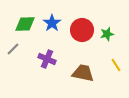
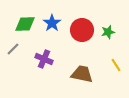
green star: moved 1 px right, 2 px up
purple cross: moved 3 px left
brown trapezoid: moved 1 px left, 1 px down
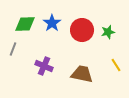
gray line: rotated 24 degrees counterclockwise
purple cross: moved 7 px down
